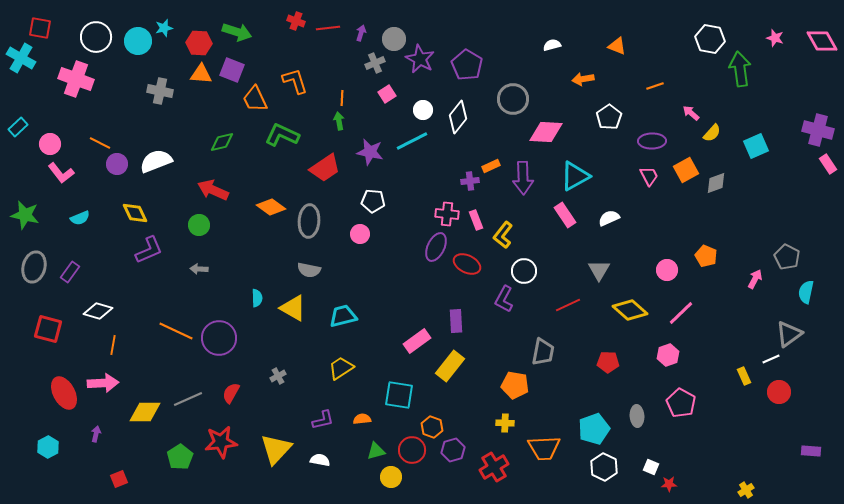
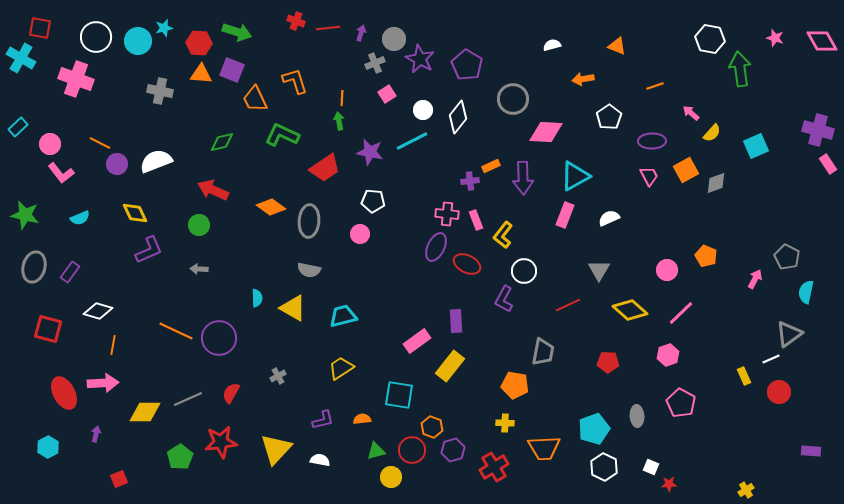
pink rectangle at (565, 215): rotated 55 degrees clockwise
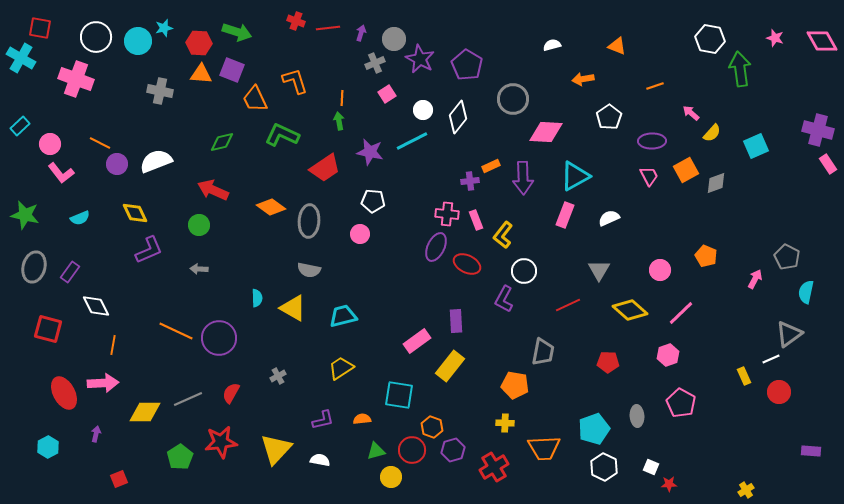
cyan rectangle at (18, 127): moved 2 px right, 1 px up
pink circle at (667, 270): moved 7 px left
white diamond at (98, 311): moved 2 px left, 5 px up; rotated 48 degrees clockwise
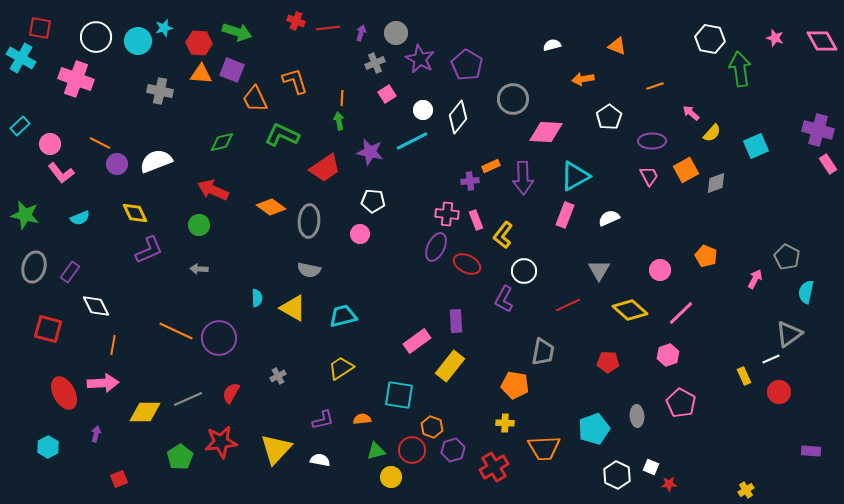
gray circle at (394, 39): moved 2 px right, 6 px up
white hexagon at (604, 467): moved 13 px right, 8 px down
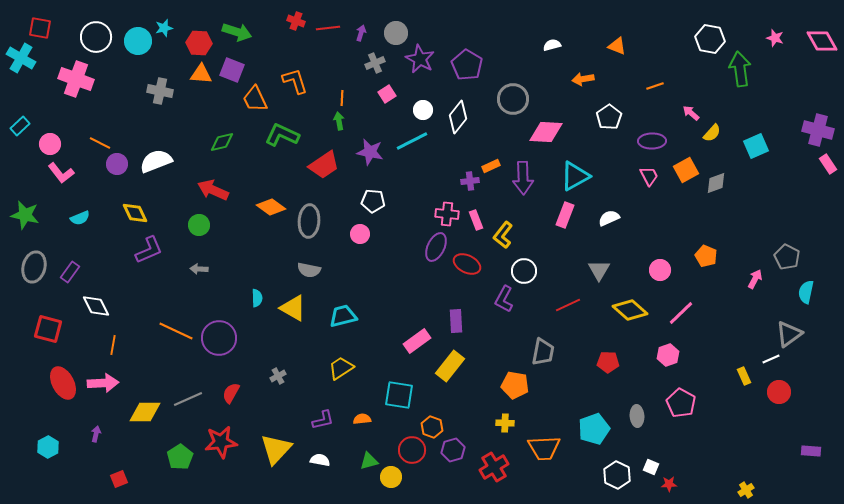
red trapezoid at (325, 168): moved 1 px left, 3 px up
red ellipse at (64, 393): moved 1 px left, 10 px up
green triangle at (376, 451): moved 7 px left, 10 px down
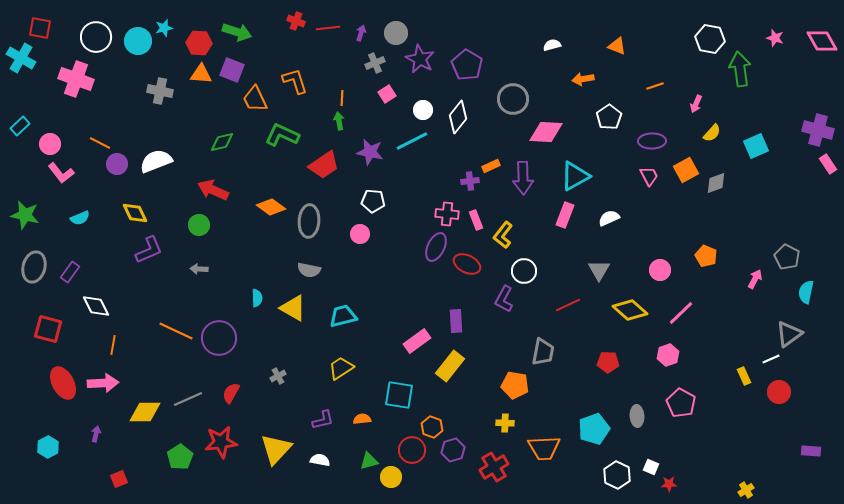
pink arrow at (691, 113): moved 5 px right, 9 px up; rotated 108 degrees counterclockwise
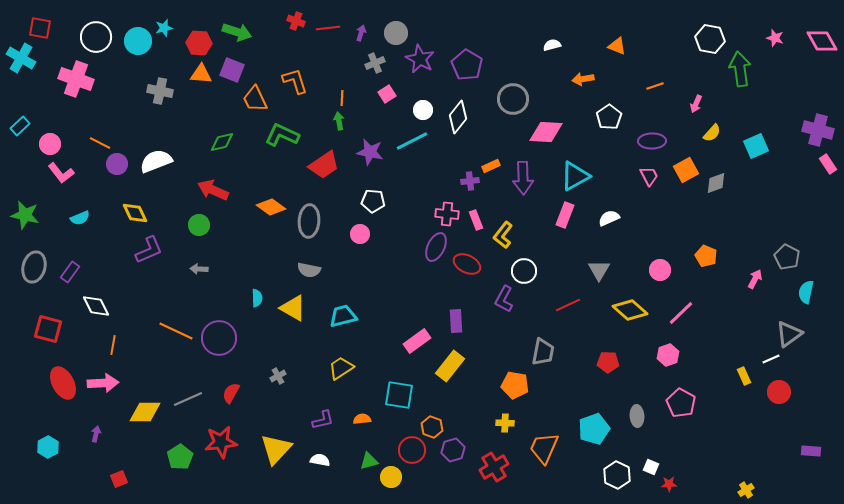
orange trapezoid at (544, 448): rotated 116 degrees clockwise
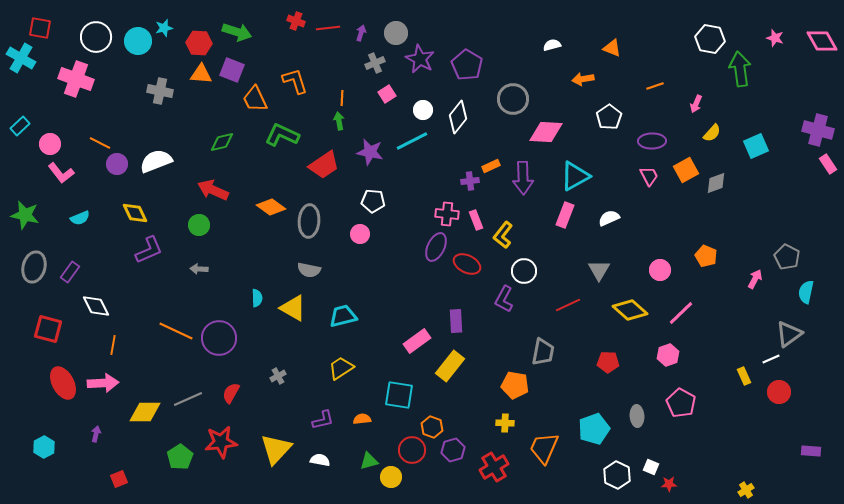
orange triangle at (617, 46): moved 5 px left, 2 px down
cyan hexagon at (48, 447): moved 4 px left
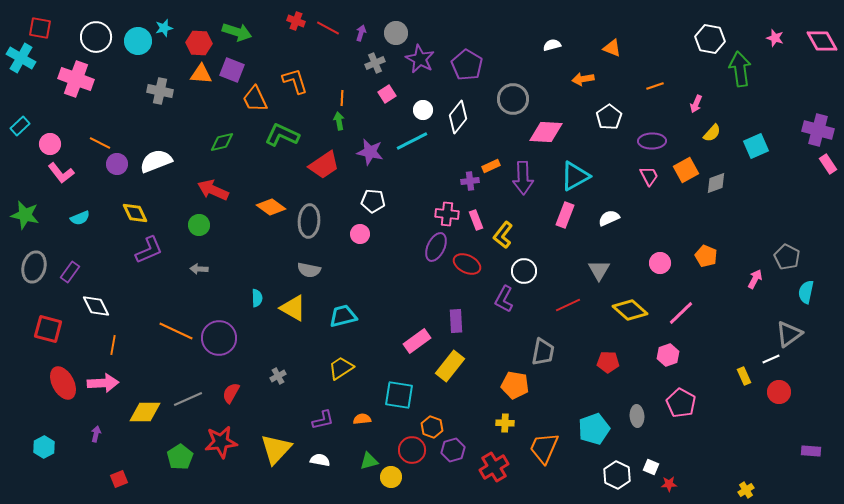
red line at (328, 28): rotated 35 degrees clockwise
pink circle at (660, 270): moved 7 px up
